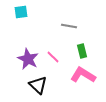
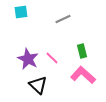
gray line: moved 6 px left, 7 px up; rotated 35 degrees counterclockwise
pink line: moved 1 px left, 1 px down
pink L-shape: rotated 10 degrees clockwise
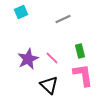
cyan square: rotated 16 degrees counterclockwise
green rectangle: moved 2 px left
purple star: rotated 20 degrees clockwise
pink L-shape: rotated 40 degrees clockwise
black triangle: moved 11 px right
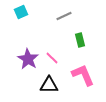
gray line: moved 1 px right, 3 px up
green rectangle: moved 11 px up
purple star: rotated 15 degrees counterclockwise
pink L-shape: rotated 15 degrees counterclockwise
black triangle: rotated 42 degrees counterclockwise
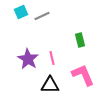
gray line: moved 22 px left
pink line: rotated 32 degrees clockwise
black triangle: moved 1 px right
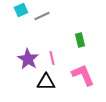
cyan square: moved 2 px up
black triangle: moved 4 px left, 3 px up
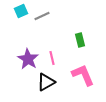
cyan square: moved 1 px down
black triangle: rotated 30 degrees counterclockwise
